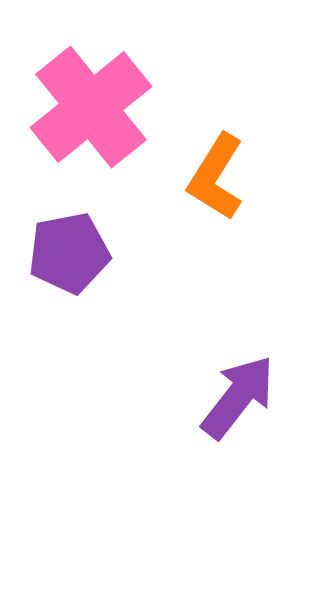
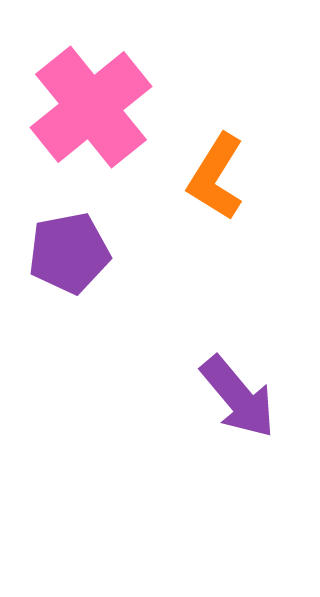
purple arrow: rotated 102 degrees clockwise
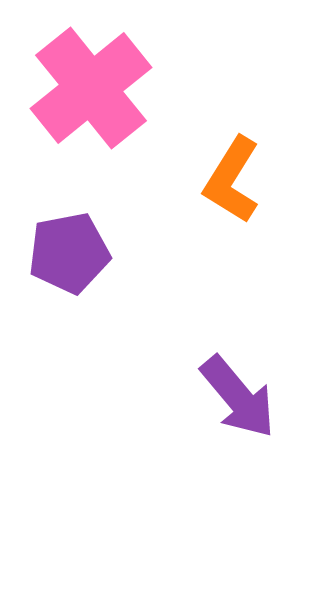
pink cross: moved 19 px up
orange L-shape: moved 16 px right, 3 px down
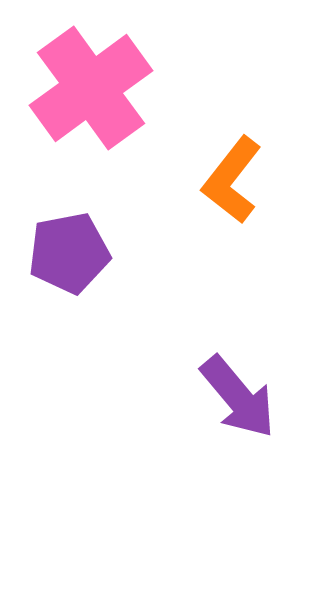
pink cross: rotated 3 degrees clockwise
orange L-shape: rotated 6 degrees clockwise
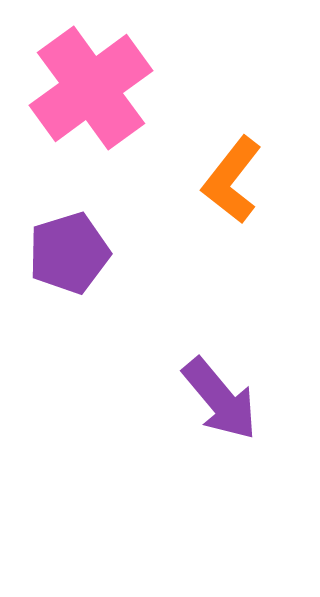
purple pentagon: rotated 6 degrees counterclockwise
purple arrow: moved 18 px left, 2 px down
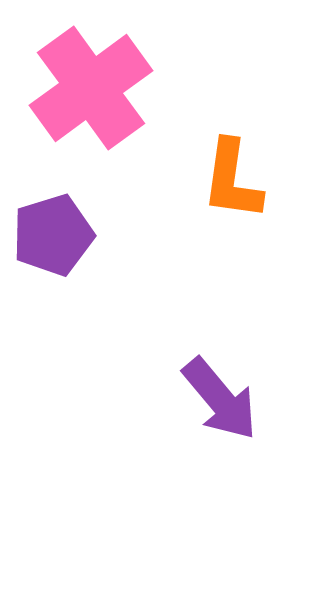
orange L-shape: rotated 30 degrees counterclockwise
purple pentagon: moved 16 px left, 18 px up
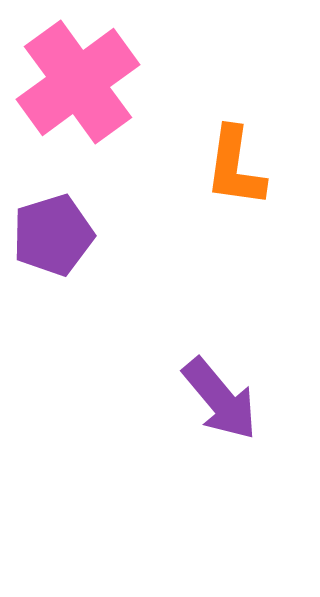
pink cross: moved 13 px left, 6 px up
orange L-shape: moved 3 px right, 13 px up
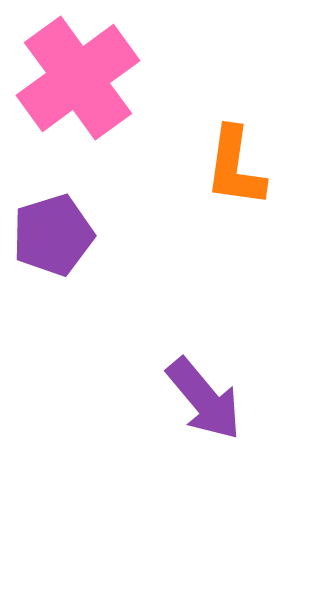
pink cross: moved 4 px up
purple arrow: moved 16 px left
